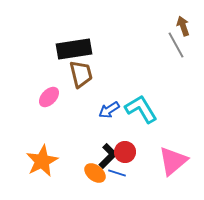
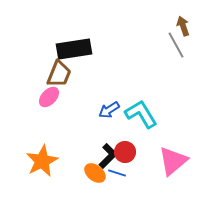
brown trapezoid: moved 22 px left; rotated 36 degrees clockwise
cyan L-shape: moved 5 px down
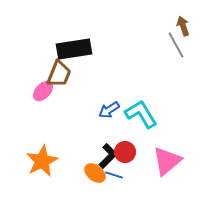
pink ellipse: moved 6 px left, 6 px up
pink triangle: moved 6 px left
blue line: moved 3 px left, 2 px down
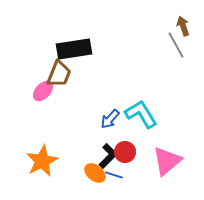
blue arrow: moved 1 px right, 9 px down; rotated 15 degrees counterclockwise
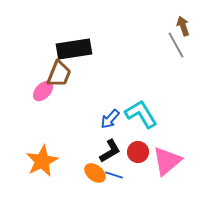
red circle: moved 13 px right
black L-shape: moved 2 px right, 5 px up; rotated 15 degrees clockwise
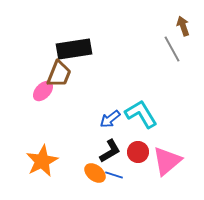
gray line: moved 4 px left, 4 px down
blue arrow: rotated 10 degrees clockwise
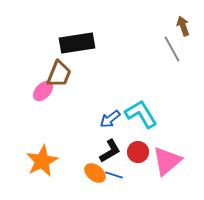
black rectangle: moved 3 px right, 6 px up
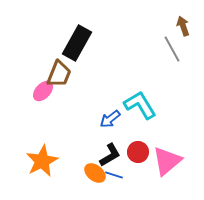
black rectangle: rotated 52 degrees counterclockwise
cyan L-shape: moved 1 px left, 9 px up
black L-shape: moved 4 px down
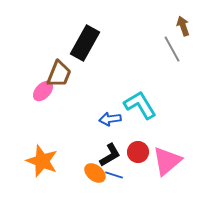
black rectangle: moved 8 px right
blue arrow: rotated 30 degrees clockwise
orange star: rotated 24 degrees counterclockwise
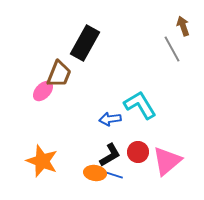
orange ellipse: rotated 30 degrees counterclockwise
